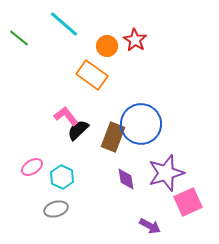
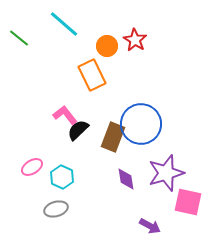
orange rectangle: rotated 28 degrees clockwise
pink L-shape: moved 1 px left, 1 px up
pink square: rotated 36 degrees clockwise
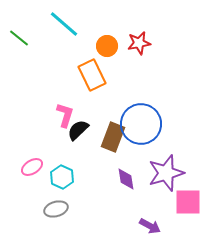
red star: moved 4 px right, 3 px down; rotated 30 degrees clockwise
pink L-shape: rotated 55 degrees clockwise
pink square: rotated 12 degrees counterclockwise
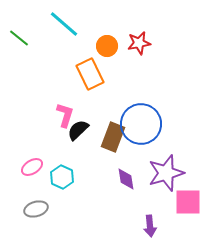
orange rectangle: moved 2 px left, 1 px up
gray ellipse: moved 20 px left
purple arrow: rotated 55 degrees clockwise
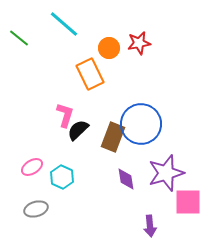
orange circle: moved 2 px right, 2 px down
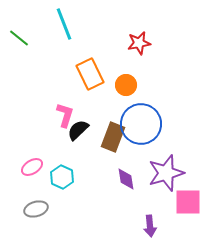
cyan line: rotated 28 degrees clockwise
orange circle: moved 17 px right, 37 px down
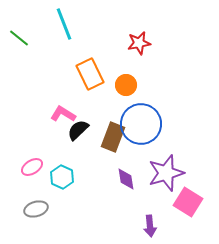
pink L-shape: moved 2 px left, 1 px up; rotated 75 degrees counterclockwise
pink square: rotated 32 degrees clockwise
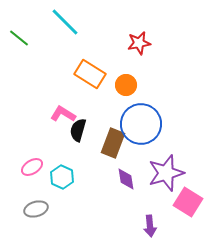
cyan line: moved 1 px right, 2 px up; rotated 24 degrees counterclockwise
orange rectangle: rotated 32 degrees counterclockwise
black semicircle: rotated 30 degrees counterclockwise
brown rectangle: moved 6 px down
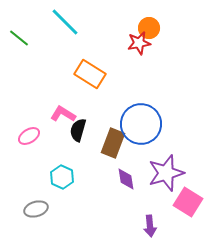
orange circle: moved 23 px right, 57 px up
pink ellipse: moved 3 px left, 31 px up
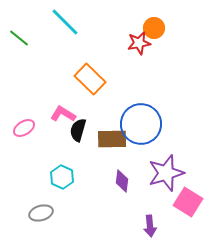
orange circle: moved 5 px right
orange rectangle: moved 5 px down; rotated 12 degrees clockwise
pink ellipse: moved 5 px left, 8 px up
brown rectangle: moved 1 px left, 4 px up; rotated 68 degrees clockwise
purple diamond: moved 4 px left, 2 px down; rotated 15 degrees clockwise
gray ellipse: moved 5 px right, 4 px down
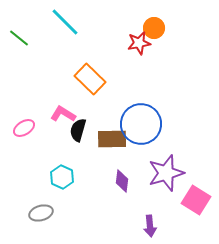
pink square: moved 8 px right, 2 px up
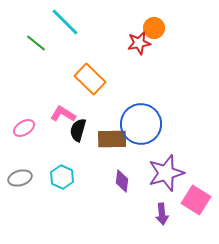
green line: moved 17 px right, 5 px down
gray ellipse: moved 21 px left, 35 px up
purple arrow: moved 12 px right, 12 px up
